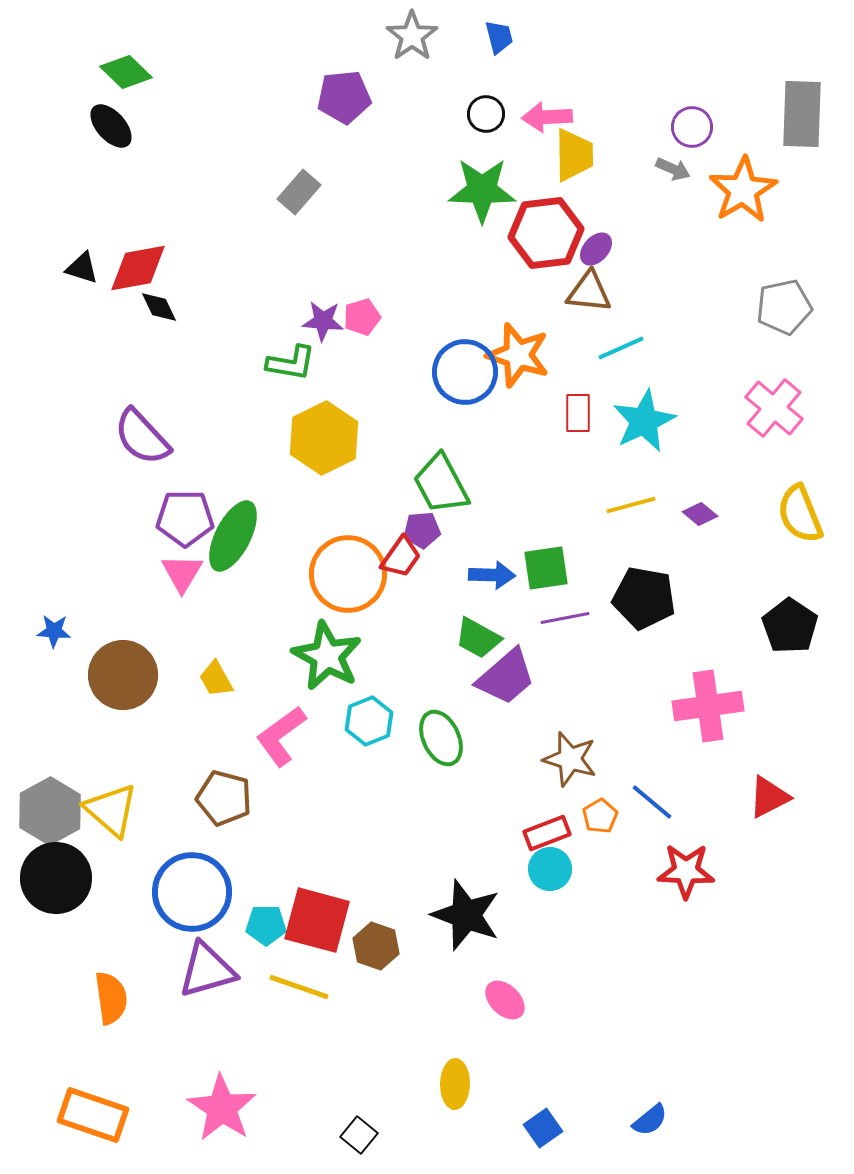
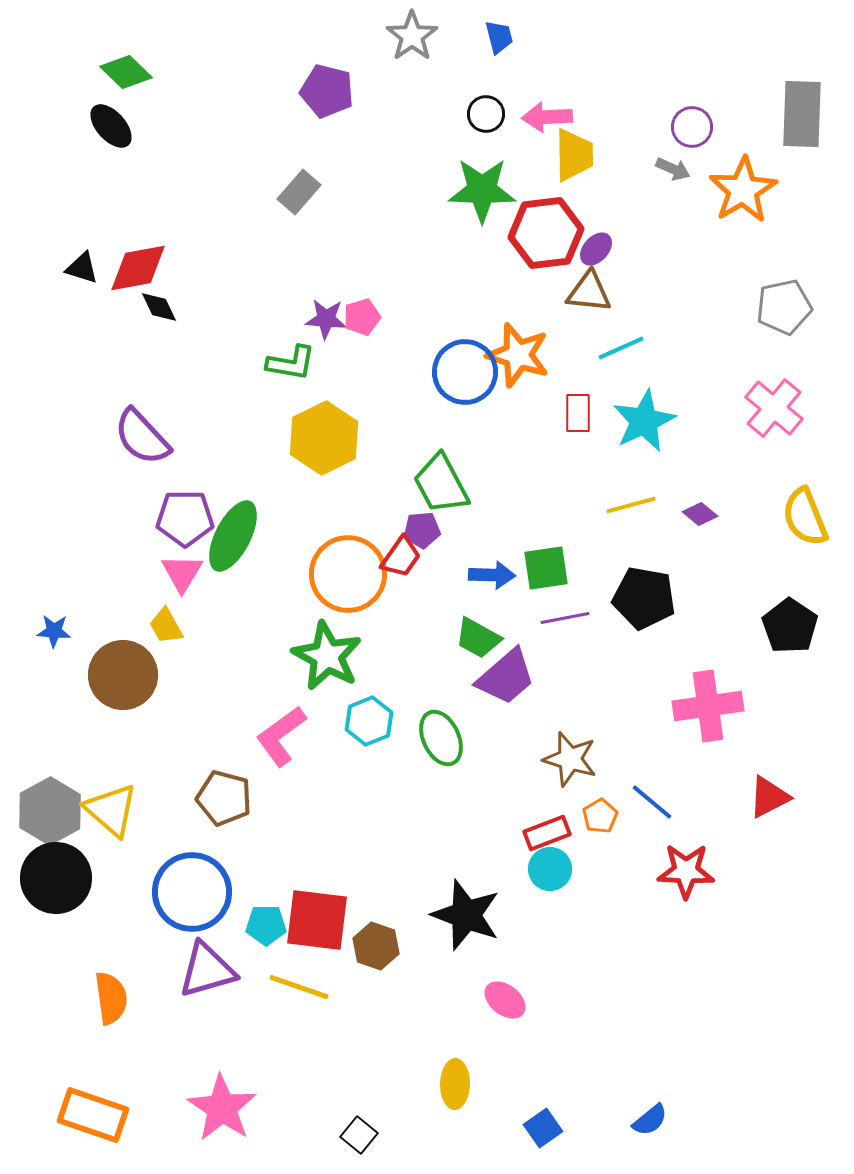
purple pentagon at (344, 97): moved 17 px left, 6 px up; rotated 20 degrees clockwise
purple star at (323, 321): moved 3 px right, 2 px up
yellow semicircle at (800, 514): moved 5 px right, 3 px down
yellow trapezoid at (216, 679): moved 50 px left, 53 px up
red square at (317, 920): rotated 8 degrees counterclockwise
pink ellipse at (505, 1000): rotated 6 degrees counterclockwise
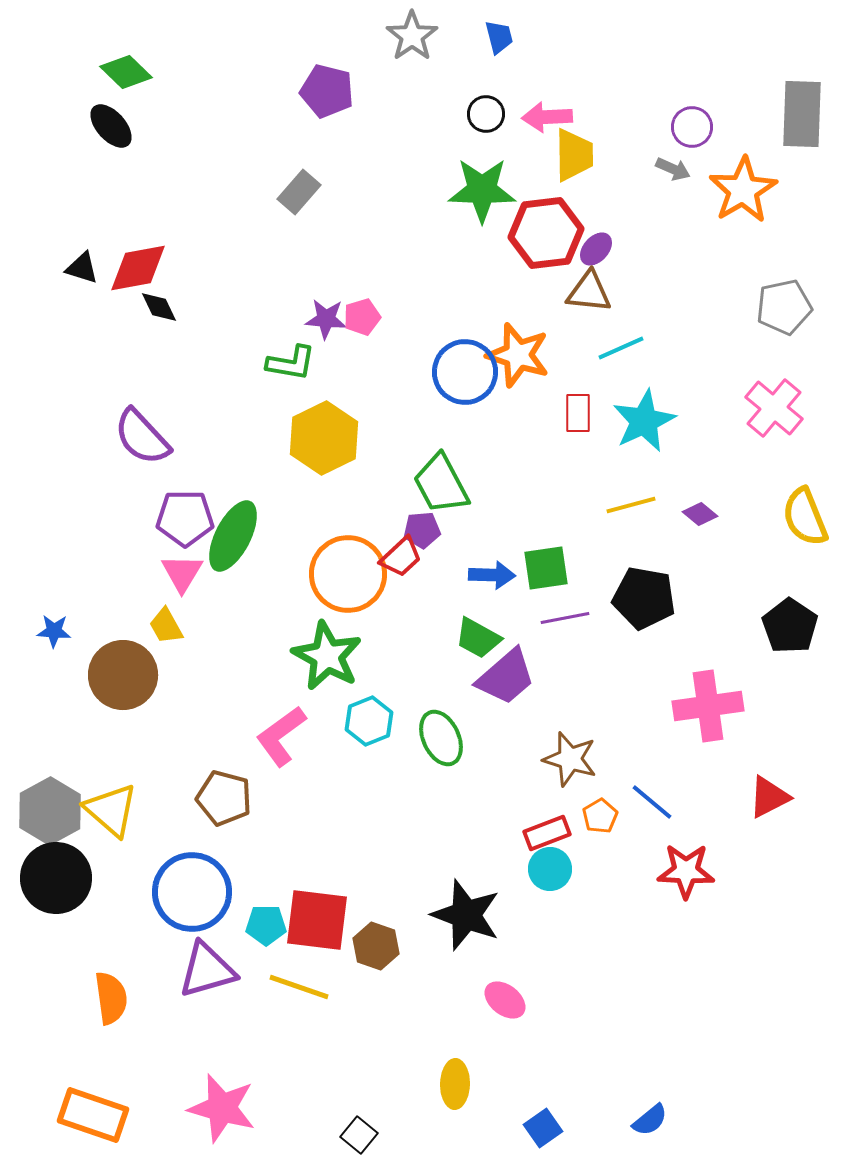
red trapezoid at (401, 557): rotated 12 degrees clockwise
pink star at (222, 1108): rotated 18 degrees counterclockwise
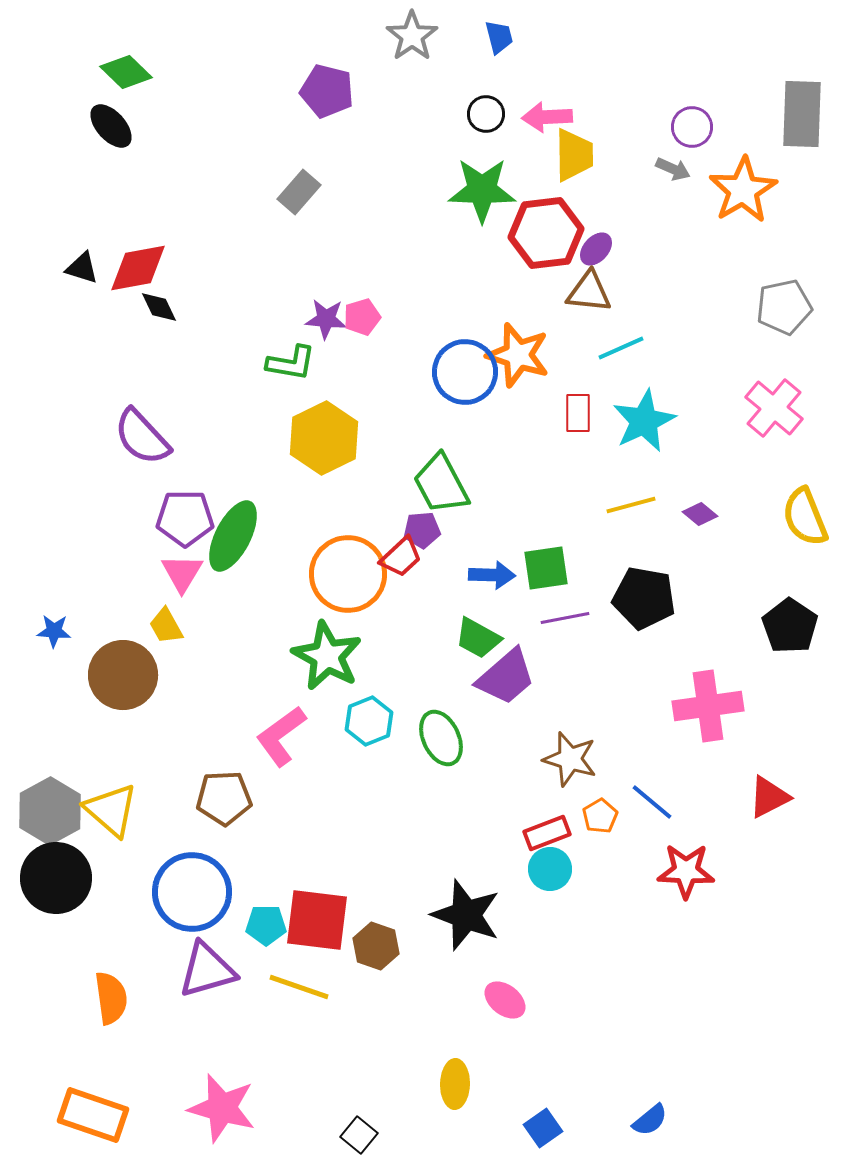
brown pentagon at (224, 798): rotated 18 degrees counterclockwise
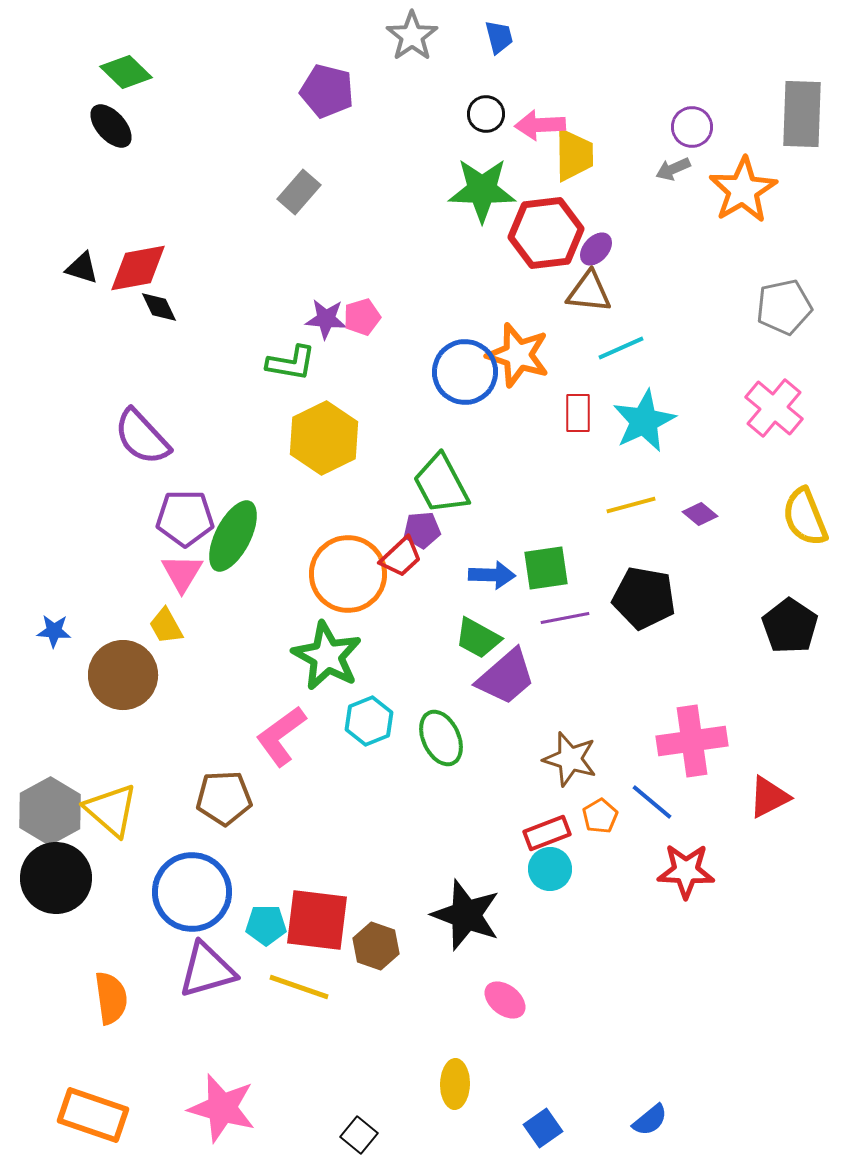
pink arrow at (547, 117): moved 7 px left, 8 px down
gray arrow at (673, 169): rotated 132 degrees clockwise
pink cross at (708, 706): moved 16 px left, 35 px down
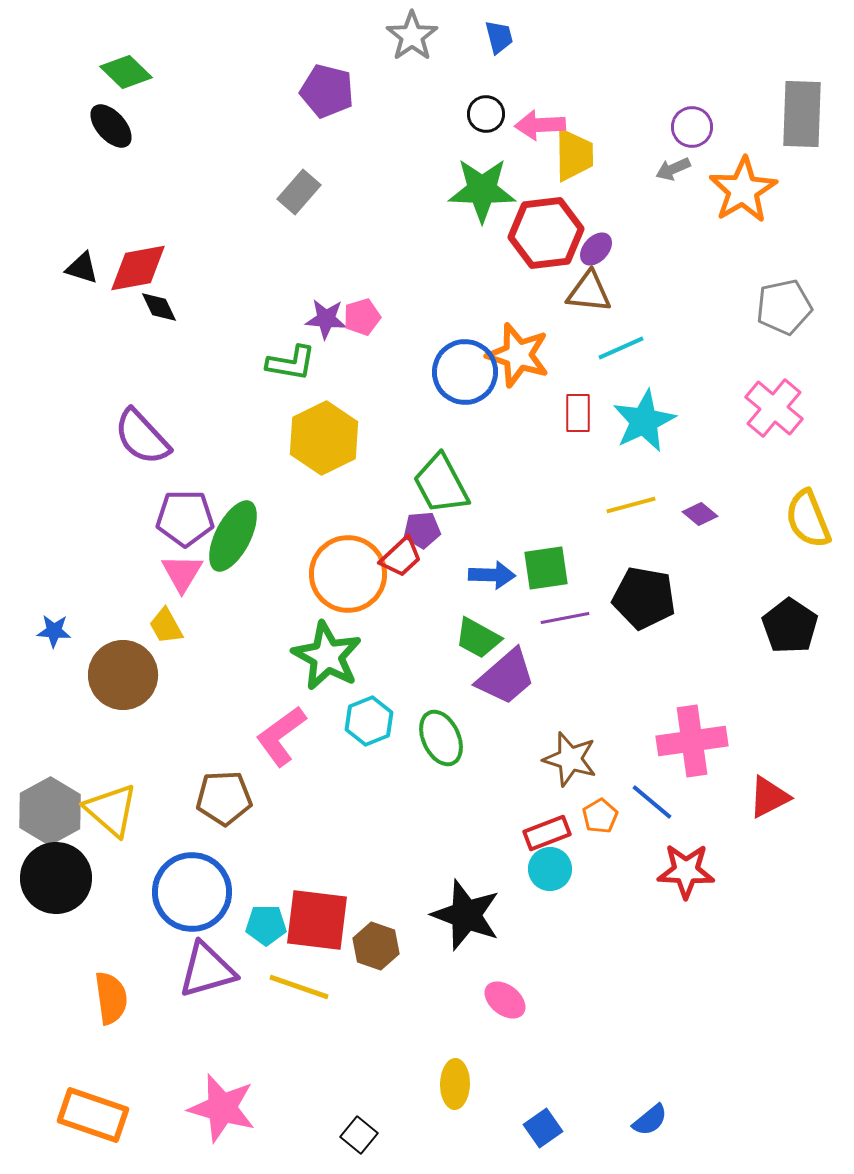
yellow semicircle at (805, 517): moved 3 px right, 2 px down
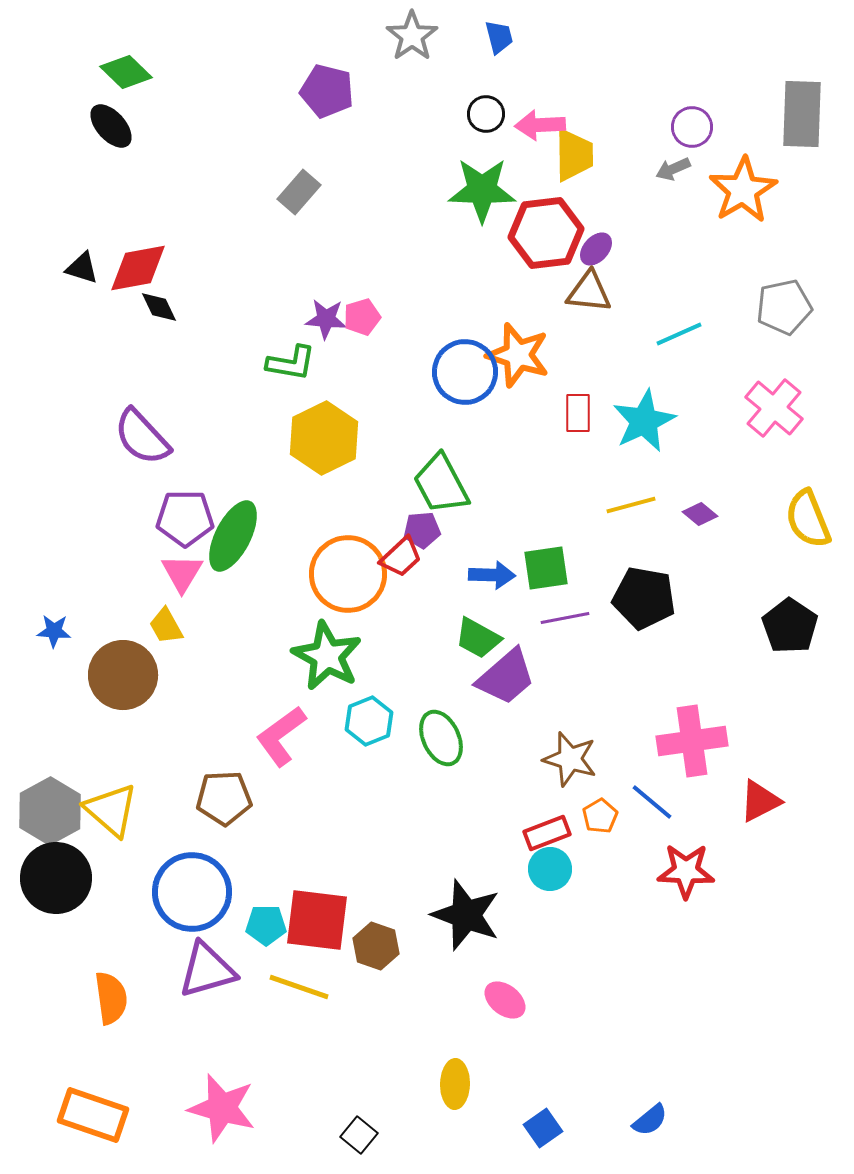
cyan line at (621, 348): moved 58 px right, 14 px up
red triangle at (769, 797): moved 9 px left, 4 px down
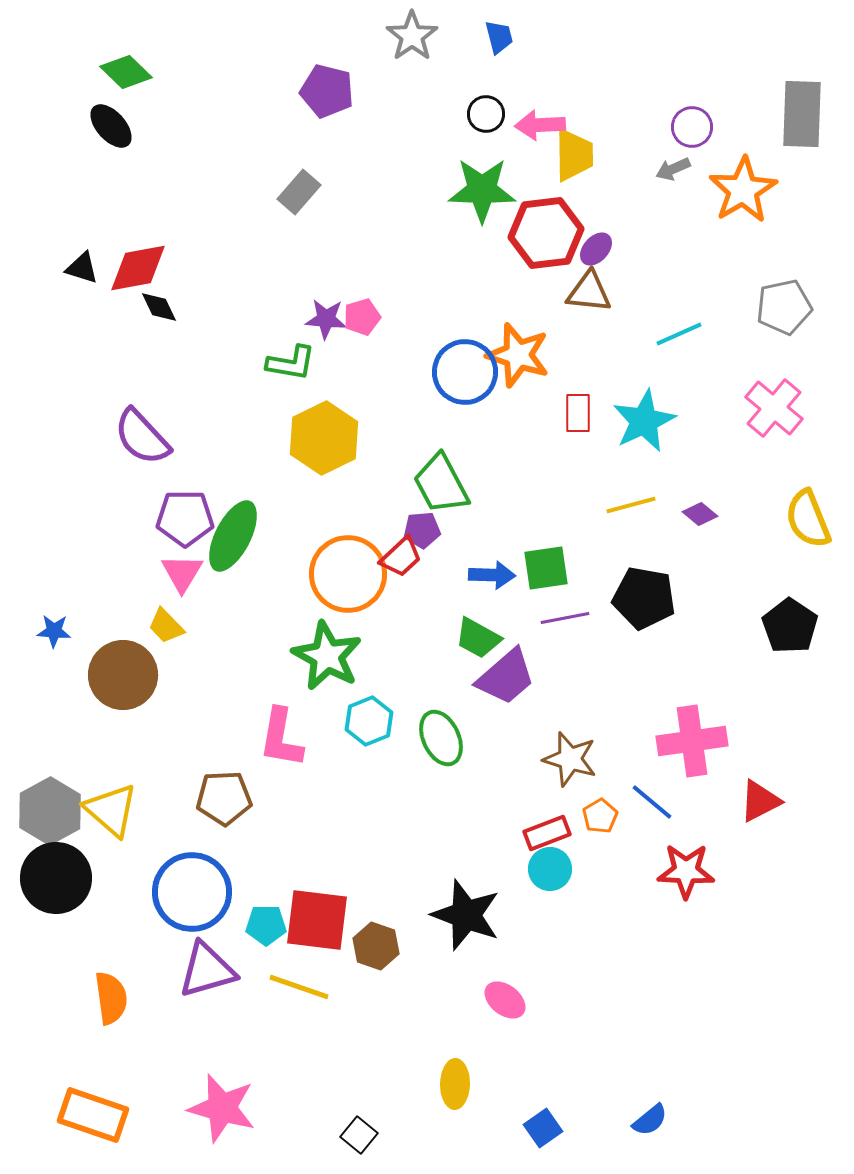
yellow trapezoid at (166, 626): rotated 15 degrees counterclockwise
pink L-shape at (281, 736): moved 2 px down; rotated 44 degrees counterclockwise
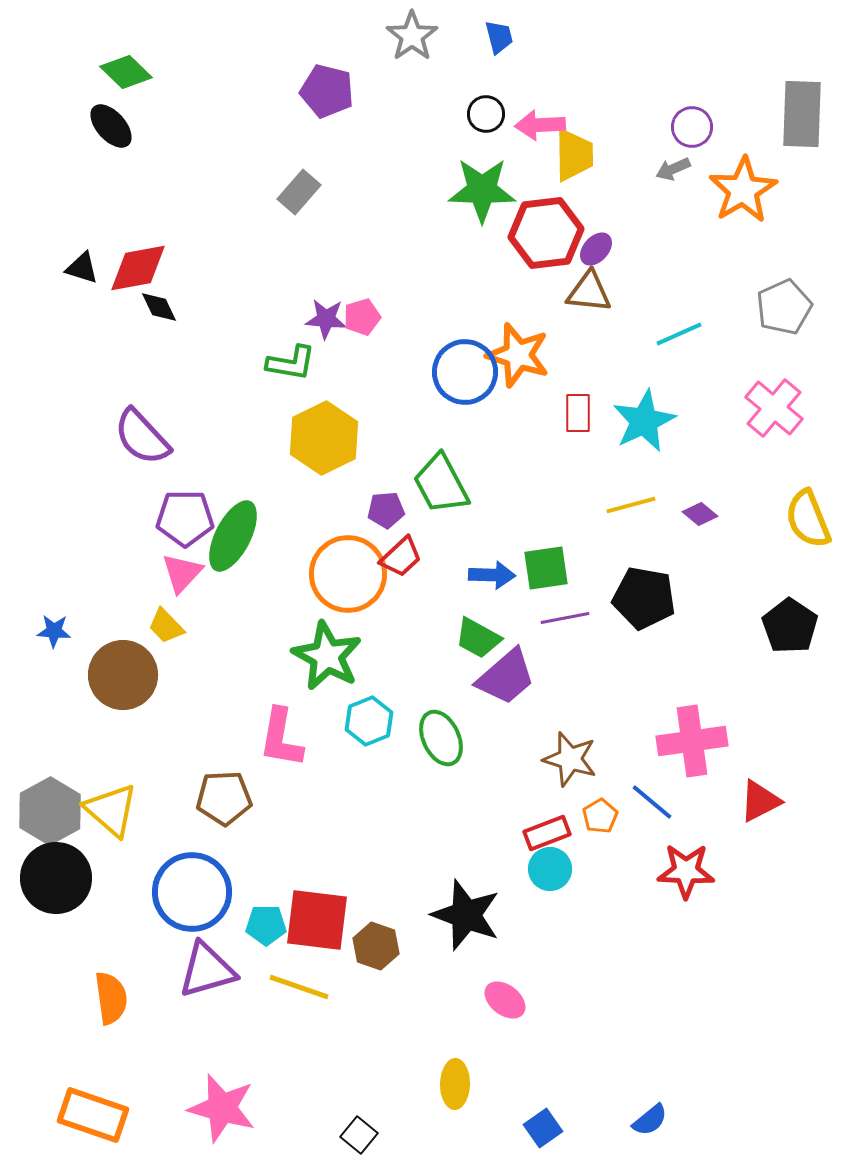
gray pentagon at (784, 307): rotated 12 degrees counterclockwise
purple pentagon at (422, 530): moved 36 px left, 20 px up
pink triangle at (182, 573): rotated 12 degrees clockwise
